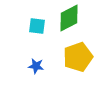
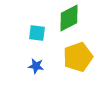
cyan square: moved 7 px down
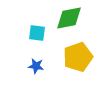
green diamond: rotated 16 degrees clockwise
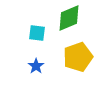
green diamond: rotated 12 degrees counterclockwise
blue star: rotated 28 degrees clockwise
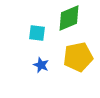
yellow pentagon: rotated 8 degrees clockwise
blue star: moved 5 px right, 1 px up; rotated 14 degrees counterclockwise
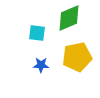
yellow pentagon: moved 1 px left
blue star: rotated 21 degrees counterclockwise
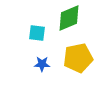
yellow pentagon: moved 1 px right, 1 px down
blue star: moved 1 px right, 1 px up
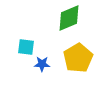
cyan square: moved 11 px left, 14 px down
yellow pentagon: rotated 20 degrees counterclockwise
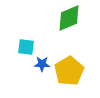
yellow pentagon: moved 9 px left, 13 px down
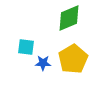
blue star: moved 1 px right, 1 px up
yellow pentagon: moved 4 px right, 12 px up
